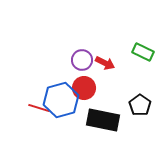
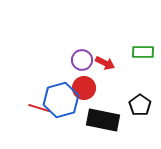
green rectangle: rotated 25 degrees counterclockwise
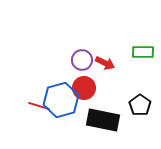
red line: moved 2 px up
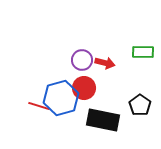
red arrow: rotated 12 degrees counterclockwise
blue hexagon: moved 2 px up
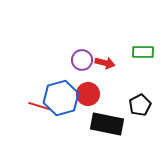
red circle: moved 4 px right, 6 px down
black pentagon: rotated 10 degrees clockwise
black rectangle: moved 4 px right, 4 px down
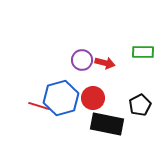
red circle: moved 5 px right, 4 px down
